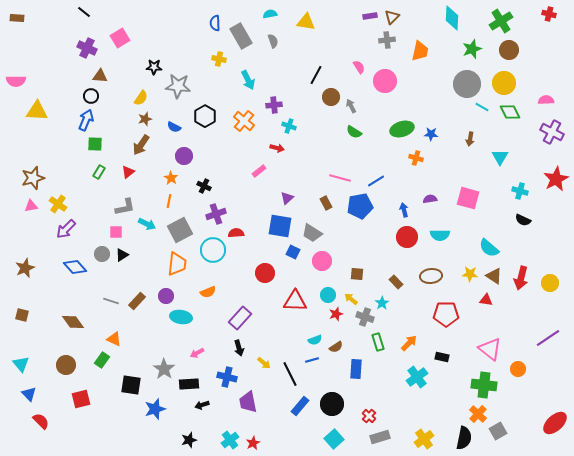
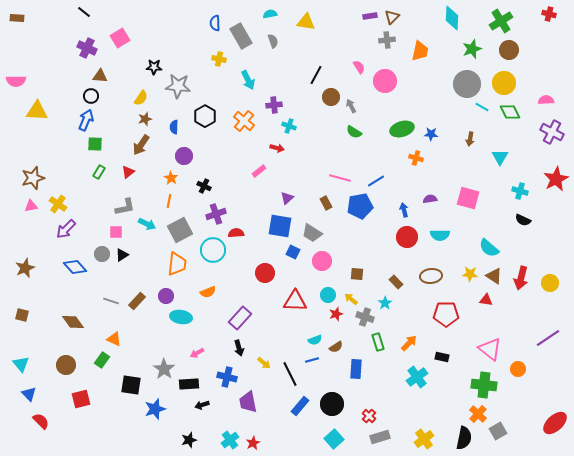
blue semicircle at (174, 127): rotated 64 degrees clockwise
cyan star at (382, 303): moved 3 px right
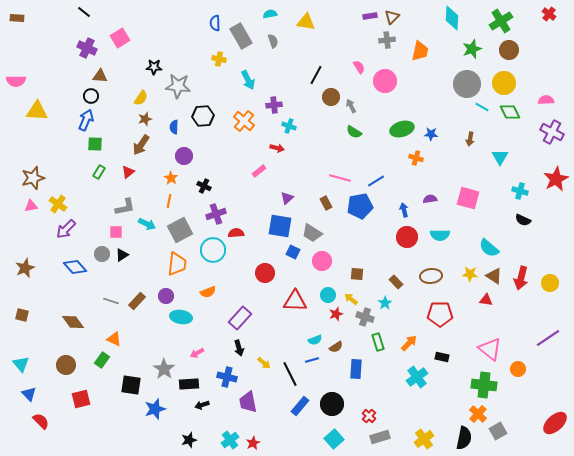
red cross at (549, 14): rotated 24 degrees clockwise
black hexagon at (205, 116): moved 2 px left; rotated 25 degrees clockwise
red pentagon at (446, 314): moved 6 px left
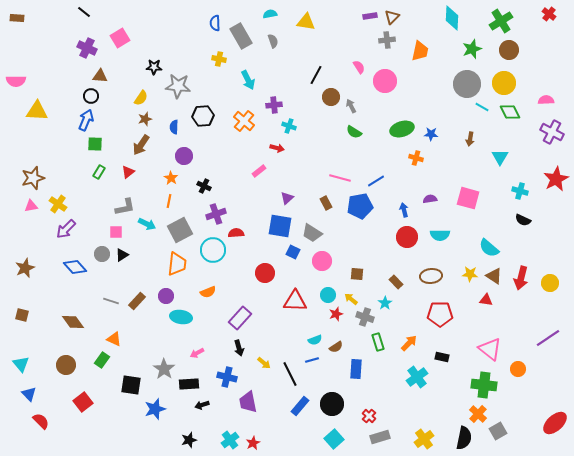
red square at (81, 399): moved 2 px right, 3 px down; rotated 24 degrees counterclockwise
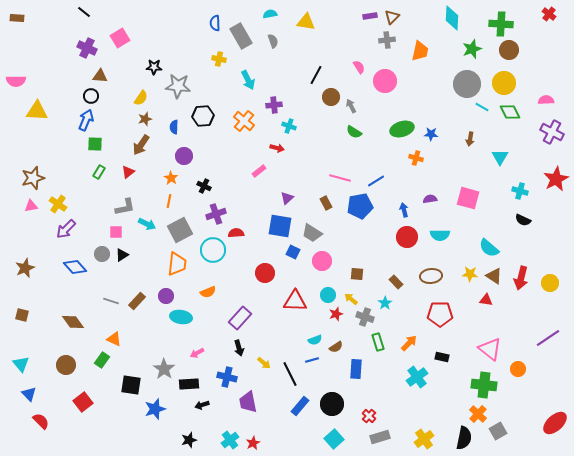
green cross at (501, 21): moved 3 px down; rotated 35 degrees clockwise
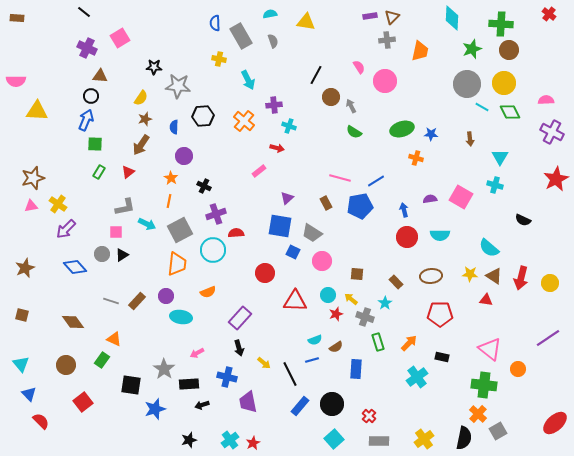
brown arrow at (470, 139): rotated 16 degrees counterclockwise
cyan cross at (520, 191): moved 25 px left, 6 px up
pink square at (468, 198): moved 7 px left, 1 px up; rotated 15 degrees clockwise
gray rectangle at (380, 437): moved 1 px left, 4 px down; rotated 18 degrees clockwise
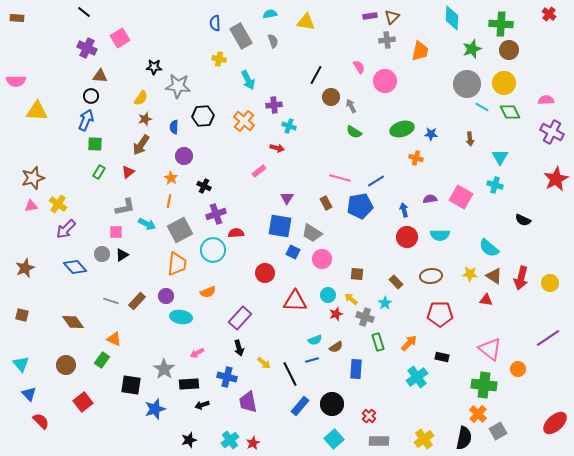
purple triangle at (287, 198): rotated 16 degrees counterclockwise
pink circle at (322, 261): moved 2 px up
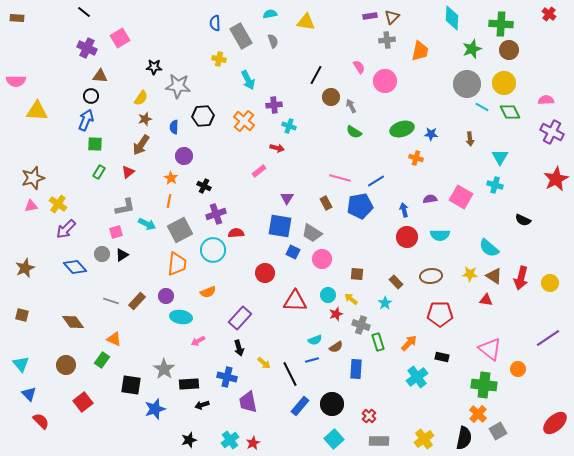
pink square at (116, 232): rotated 16 degrees counterclockwise
gray cross at (365, 317): moved 4 px left, 8 px down
pink arrow at (197, 353): moved 1 px right, 12 px up
